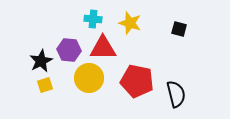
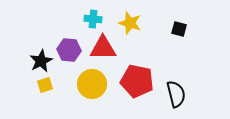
yellow circle: moved 3 px right, 6 px down
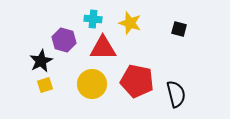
purple hexagon: moved 5 px left, 10 px up; rotated 10 degrees clockwise
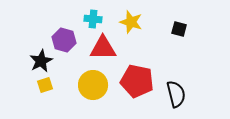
yellow star: moved 1 px right, 1 px up
yellow circle: moved 1 px right, 1 px down
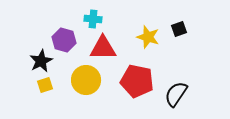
yellow star: moved 17 px right, 15 px down
black square: rotated 35 degrees counterclockwise
yellow circle: moved 7 px left, 5 px up
black semicircle: rotated 132 degrees counterclockwise
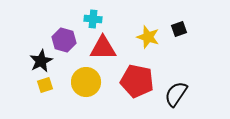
yellow circle: moved 2 px down
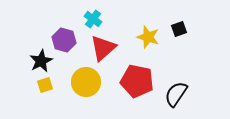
cyan cross: rotated 30 degrees clockwise
red triangle: rotated 40 degrees counterclockwise
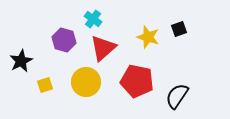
black star: moved 20 px left
black semicircle: moved 1 px right, 2 px down
